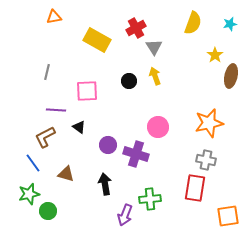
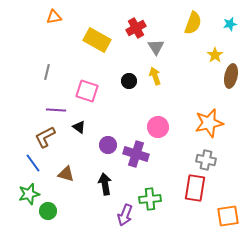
gray triangle: moved 2 px right
pink square: rotated 20 degrees clockwise
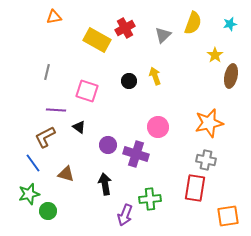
red cross: moved 11 px left
gray triangle: moved 7 px right, 12 px up; rotated 18 degrees clockwise
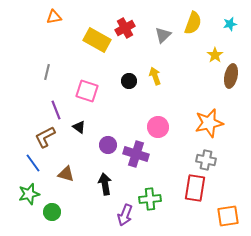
purple line: rotated 66 degrees clockwise
green circle: moved 4 px right, 1 px down
